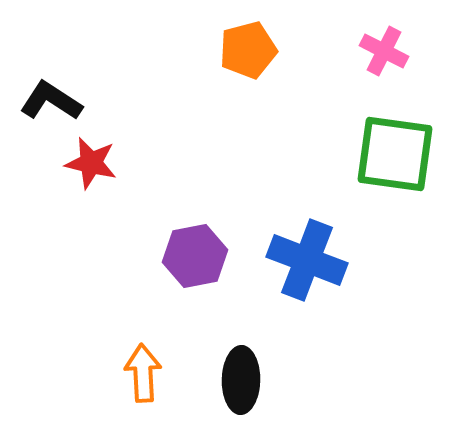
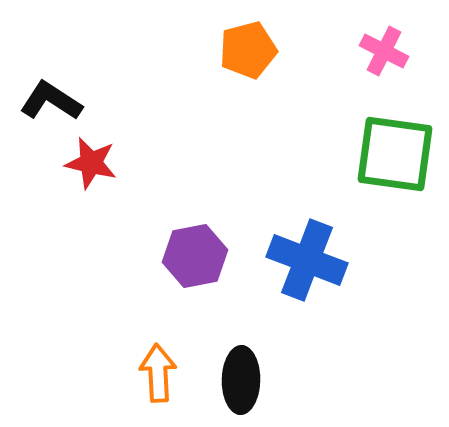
orange arrow: moved 15 px right
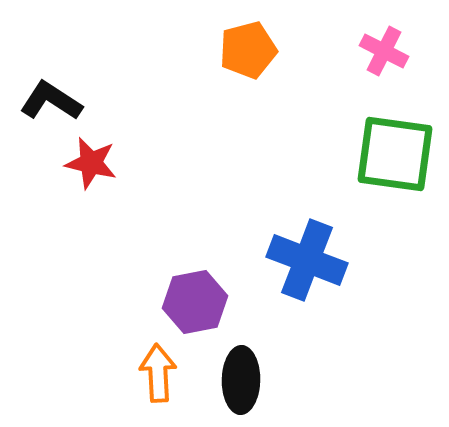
purple hexagon: moved 46 px down
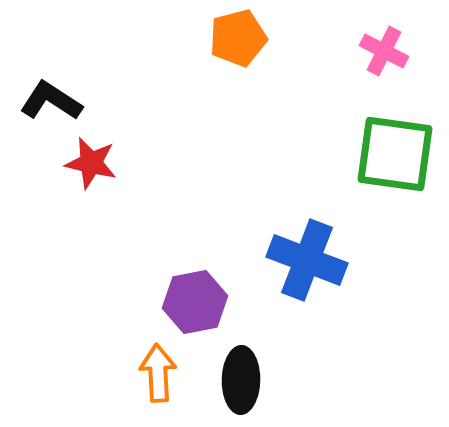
orange pentagon: moved 10 px left, 12 px up
